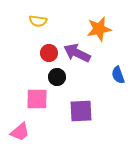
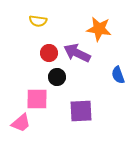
orange star: rotated 20 degrees clockwise
pink trapezoid: moved 1 px right, 9 px up
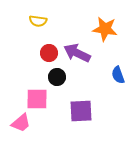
orange star: moved 6 px right
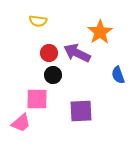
orange star: moved 5 px left, 3 px down; rotated 30 degrees clockwise
black circle: moved 4 px left, 2 px up
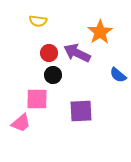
blue semicircle: rotated 30 degrees counterclockwise
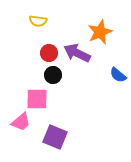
orange star: rotated 10 degrees clockwise
purple square: moved 26 px left, 26 px down; rotated 25 degrees clockwise
pink trapezoid: moved 1 px up
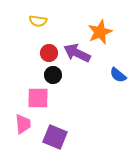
pink square: moved 1 px right, 1 px up
pink trapezoid: moved 2 px right, 2 px down; rotated 55 degrees counterclockwise
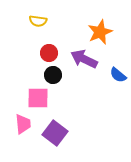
purple arrow: moved 7 px right, 6 px down
purple square: moved 4 px up; rotated 15 degrees clockwise
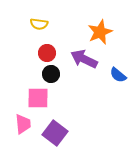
yellow semicircle: moved 1 px right, 3 px down
red circle: moved 2 px left
black circle: moved 2 px left, 1 px up
